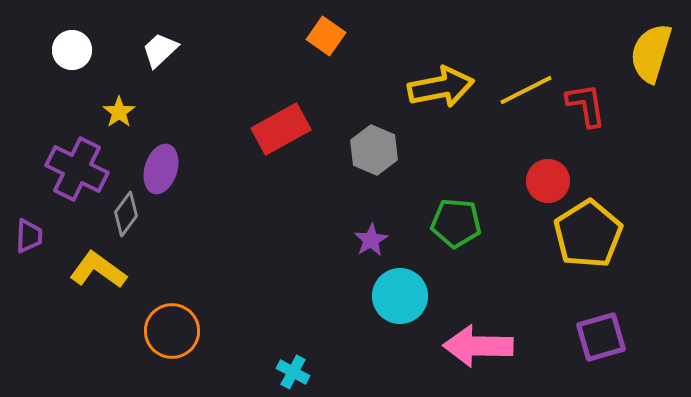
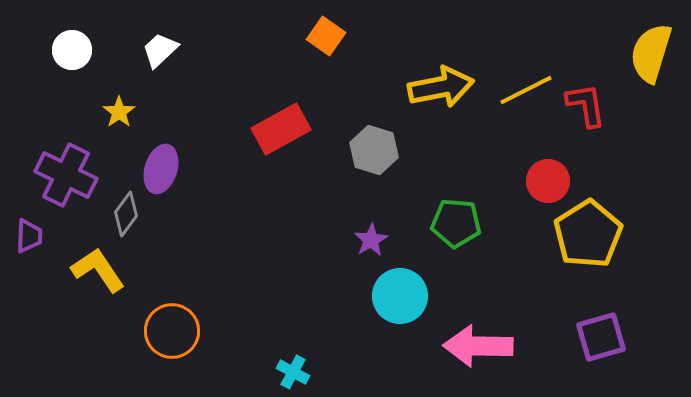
gray hexagon: rotated 6 degrees counterclockwise
purple cross: moved 11 px left, 6 px down
yellow L-shape: rotated 20 degrees clockwise
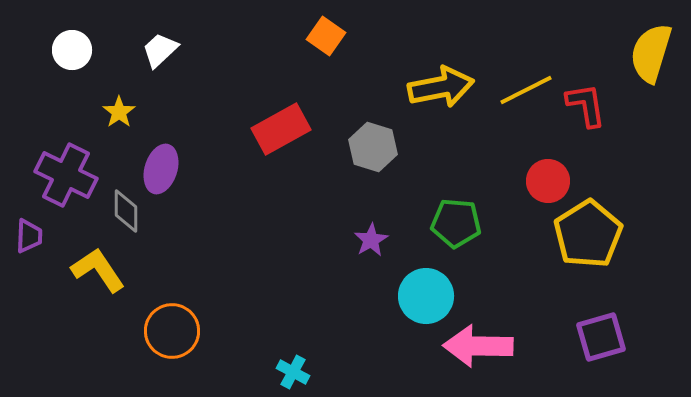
gray hexagon: moved 1 px left, 3 px up
gray diamond: moved 3 px up; rotated 36 degrees counterclockwise
cyan circle: moved 26 px right
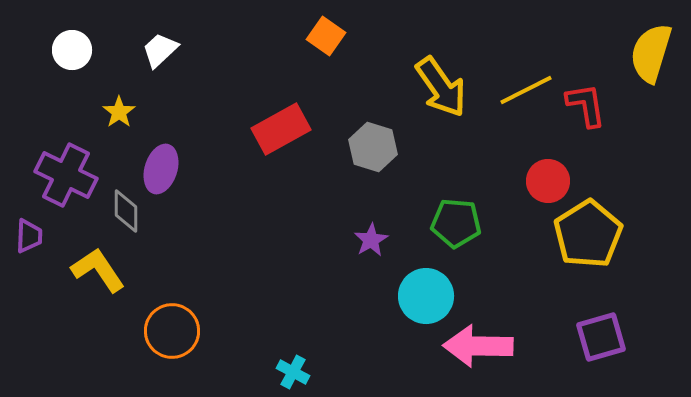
yellow arrow: rotated 66 degrees clockwise
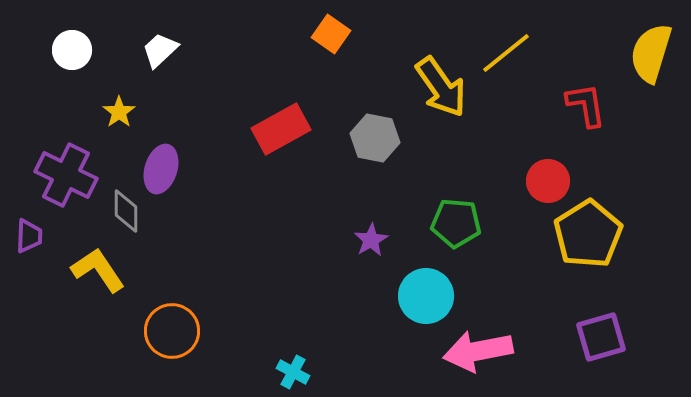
orange square: moved 5 px right, 2 px up
yellow line: moved 20 px left, 37 px up; rotated 12 degrees counterclockwise
gray hexagon: moved 2 px right, 9 px up; rotated 6 degrees counterclockwise
pink arrow: moved 5 px down; rotated 12 degrees counterclockwise
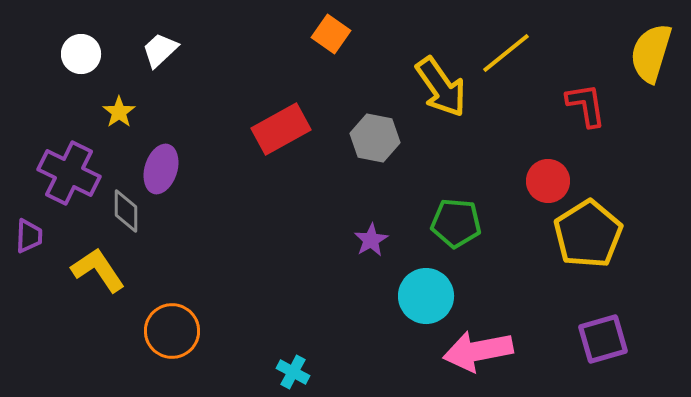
white circle: moved 9 px right, 4 px down
purple cross: moved 3 px right, 2 px up
purple square: moved 2 px right, 2 px down
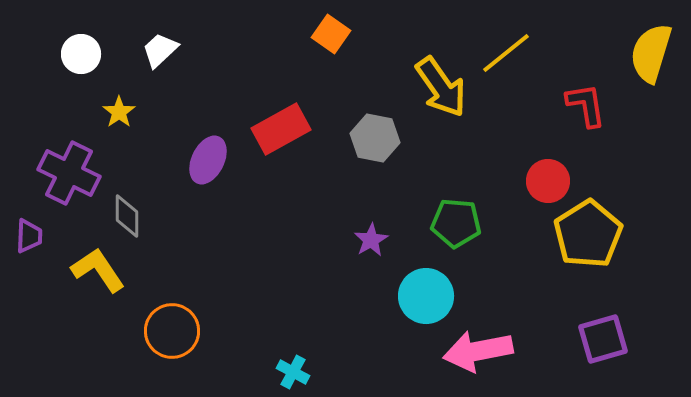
purple ellipse: moved 47 px right, 9 px up; rotated 9 degrees clockwise
gray diamond: moved 1 px right, 5 px down
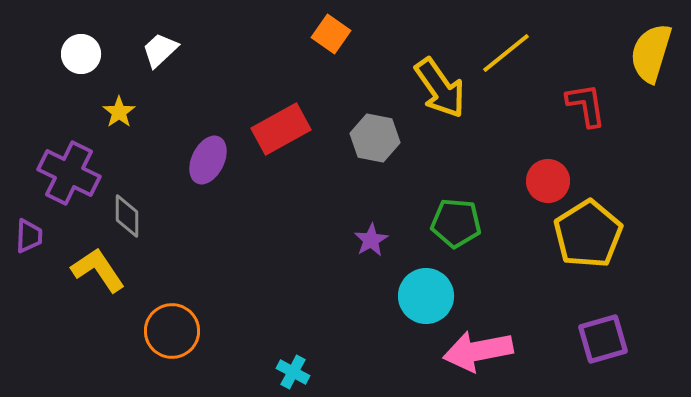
yellow arrow: moved 1 px left, 1 px down
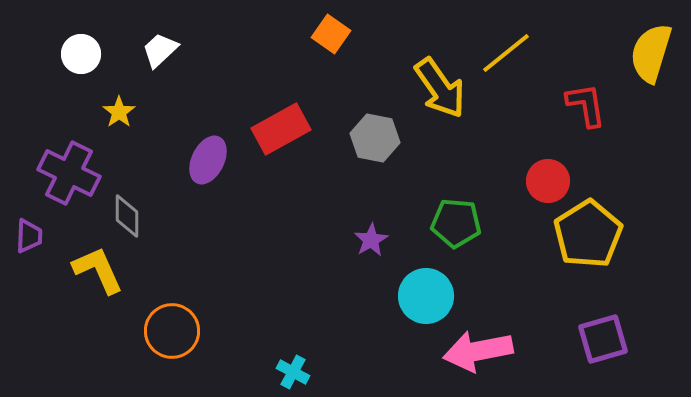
yellow L-shape: rotated 10 degrees clockwise
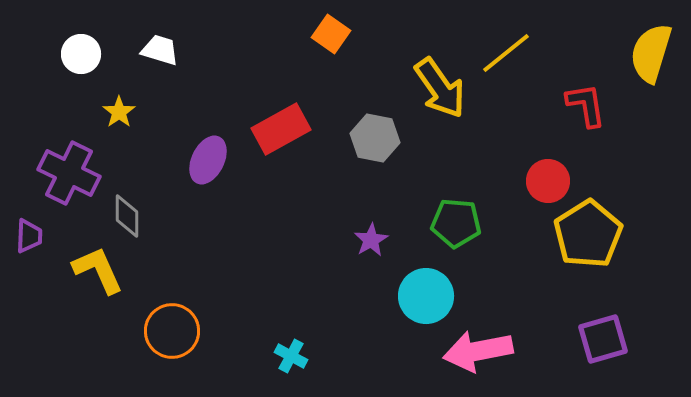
white trapezoid: rotated 60 degrees clockwise
cyan cross: moved 2 px left, 16 px up
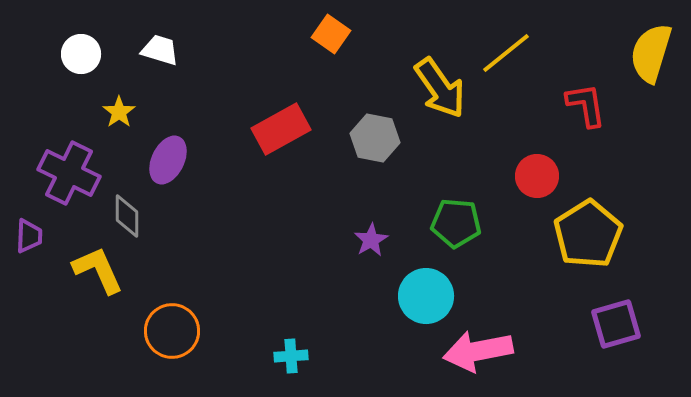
purple ellipse: moved 40 px left
red circle: moved 11 px left, 5 px up
purple square: moved 13 px right, 15 px up
cyan cross: rotated 32 degrees counterclockwise
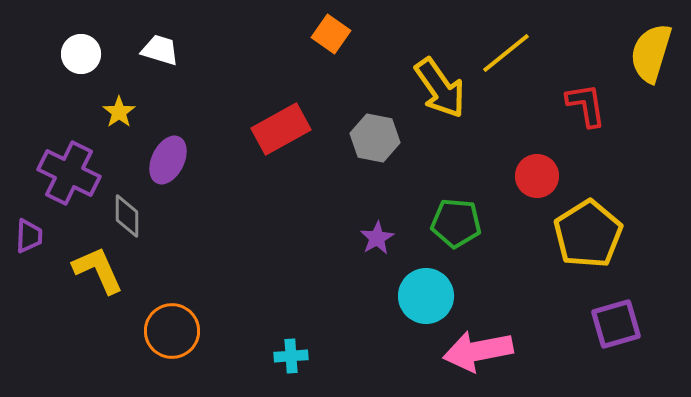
purple star: moved 6 px right, 2 px up
